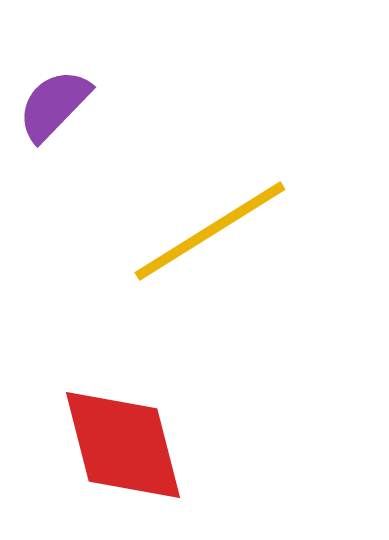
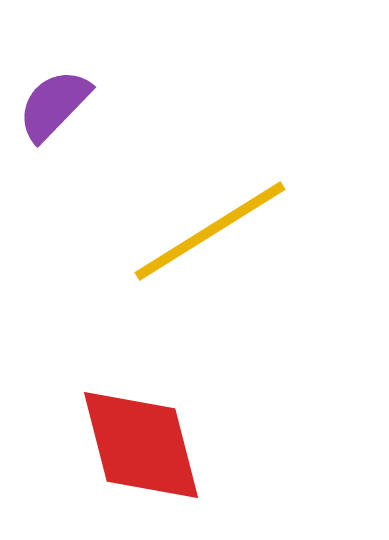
red diamond: moved 18 px right
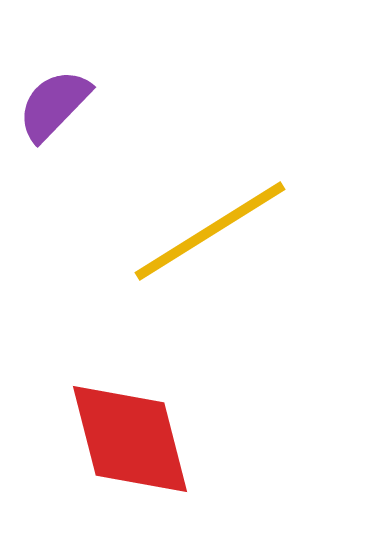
red diamond: moved 11 px left, 6 px up
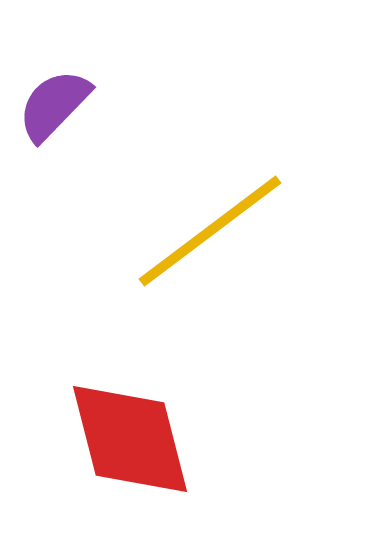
yellow line: rotated 5 degrees counterclockwise
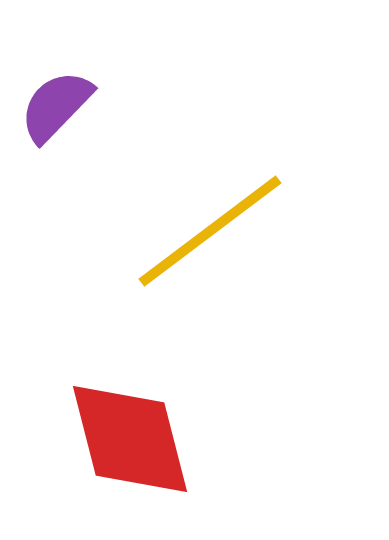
purple semicircle: moved 2 px right, 1 px down
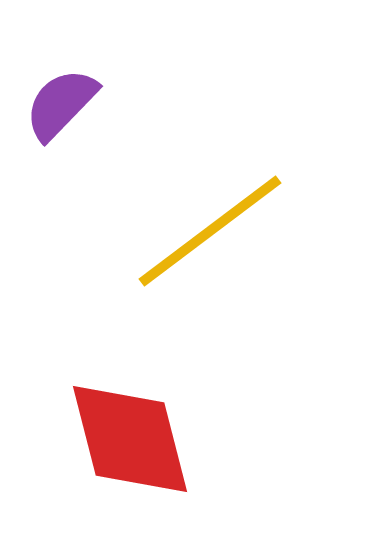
purple semicircle: moved 5 px right, 2 px up
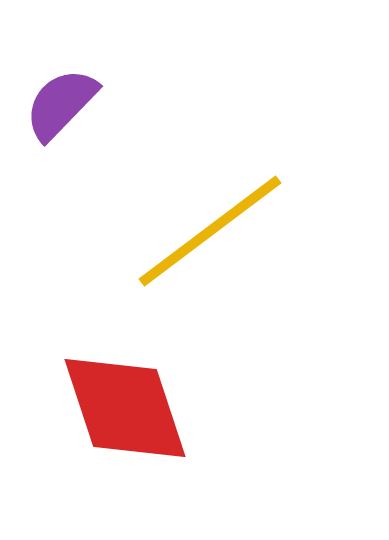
red diamond: moved 5 px left, 31 px up; rotated 4 degrees counterclockwise
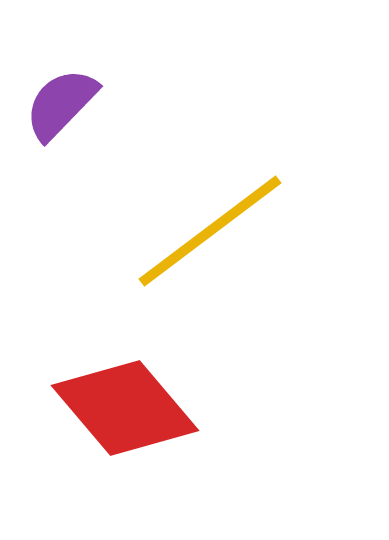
red diamond: rotated 22 degrees counterclockwise
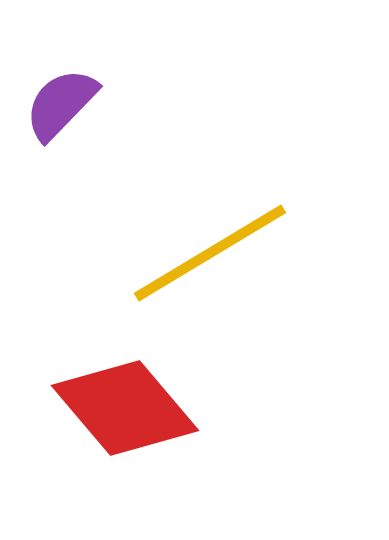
yellow line: moved 22 px down; rotated 6 degrees clockwise
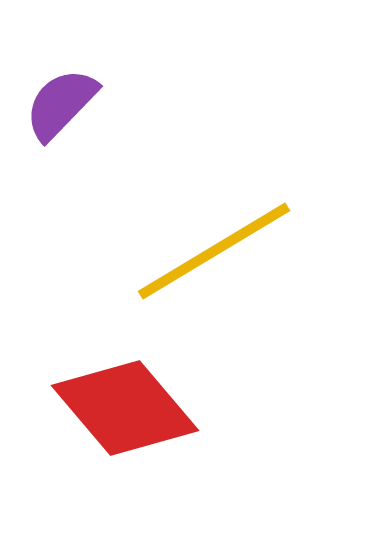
yellow line: moved 4 px right, 2 px up
